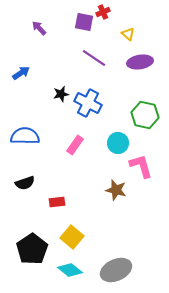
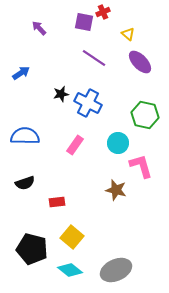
purple ellipse: rotated 55 degrees clockwise
black pentagon: rotated 24 degrees counterclockwise
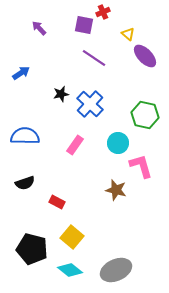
purple square: moved 3 px down
purple ellipse: moved 5 px right, 6 px up
blue cross: moved 2 px right, 1 px down; rotated 16 degrees clockwise
red rectangle: rotated 35 degrees clockwise
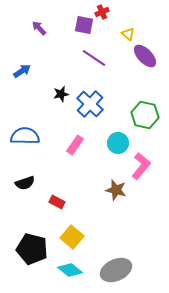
red cross: moved 1 px left
blue arrow: moved 1 px right, 2 px up
pink L-shape: rotated 56 degrees clockwise
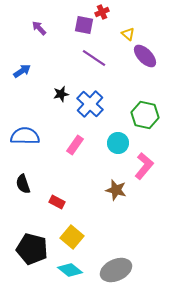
pink L-shape: moved 3 px right
black semicircle: moved 2 px left, 1 px down; rotated 90 degrees clockwise
